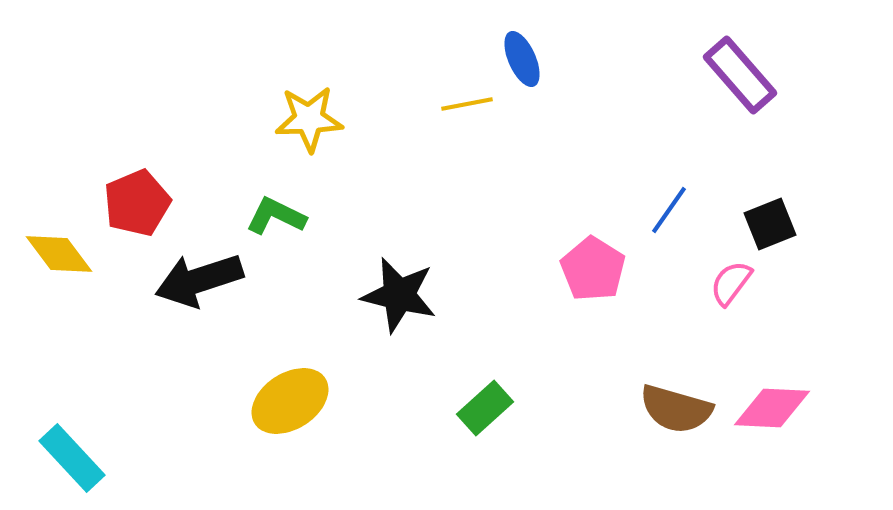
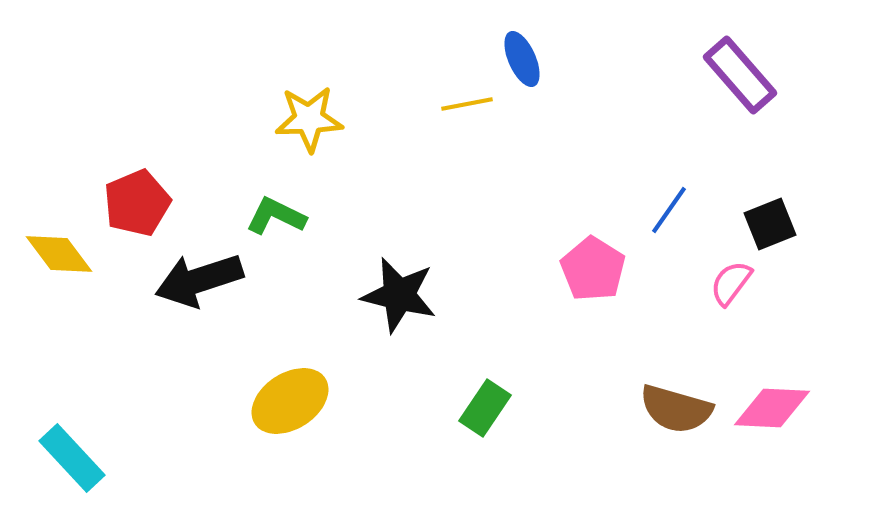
green rectangle: rotated 14 degrees counterclockwise
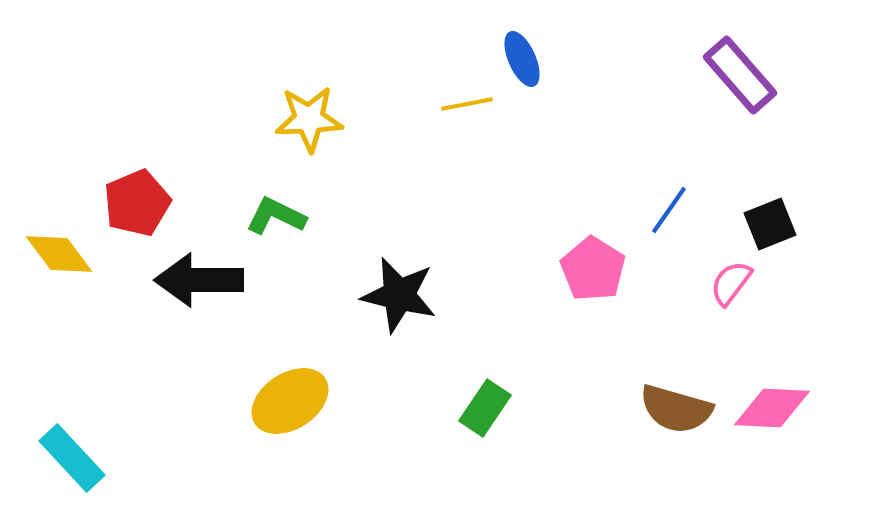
black arrow: rotated 18 degrees clockwise
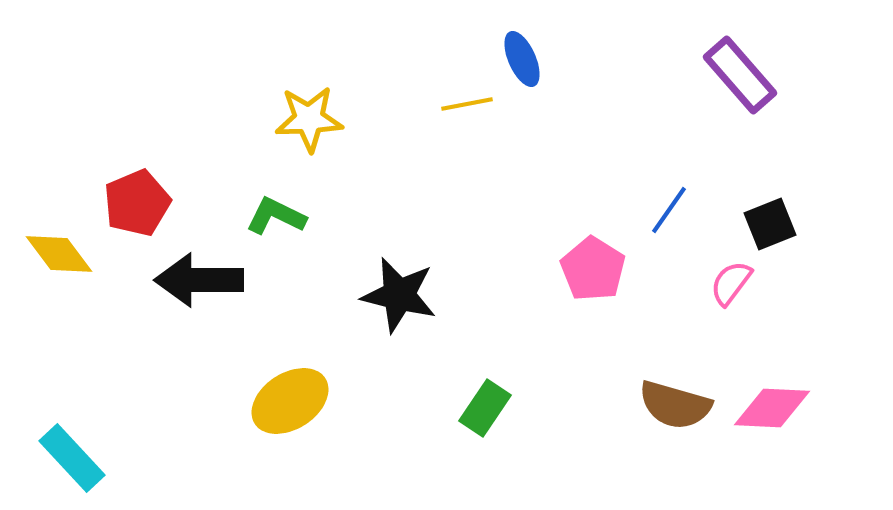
brown semicircle: moved 1 px left, 4 px up
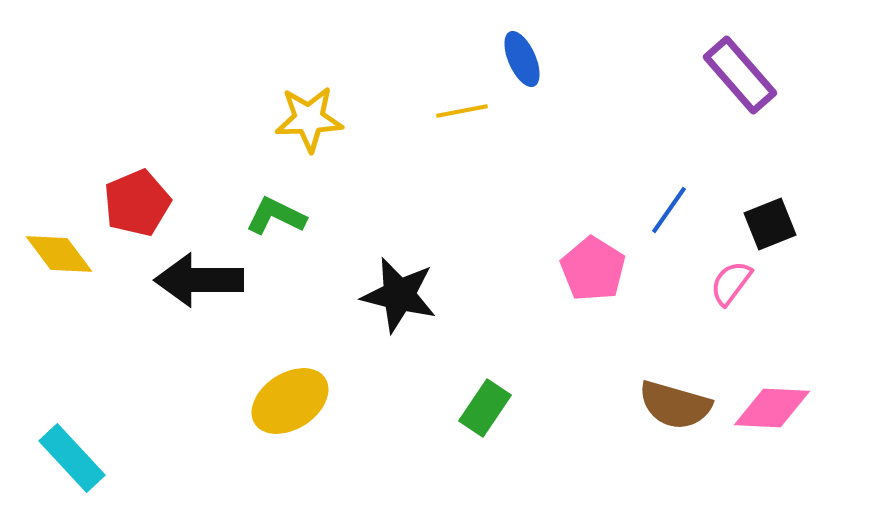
yellow line: moved 5 px left, 7 px down
